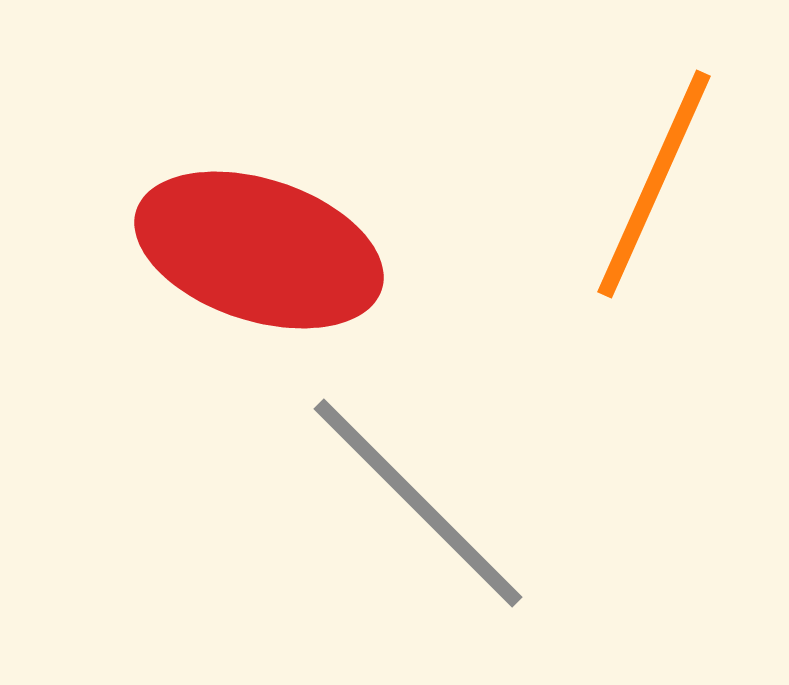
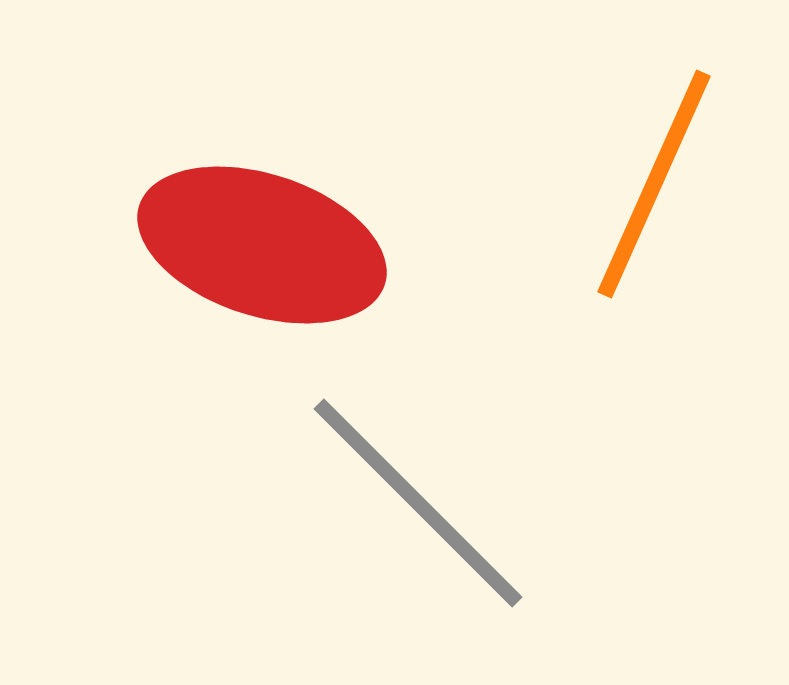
red ellipse: moved 3 px right, 5 px up
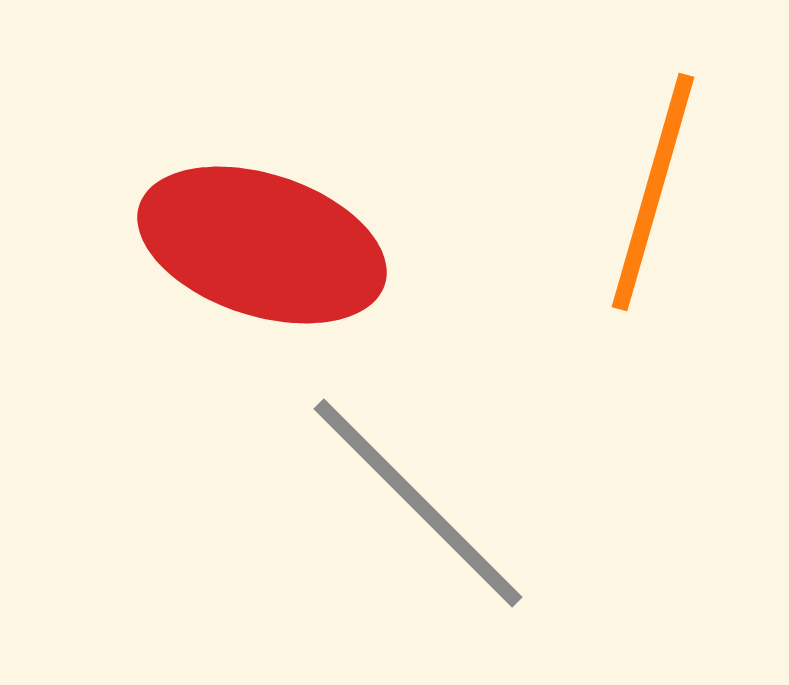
orange line: moved 1 px left, 8 px down; rotated 8 degrees counterclockwise
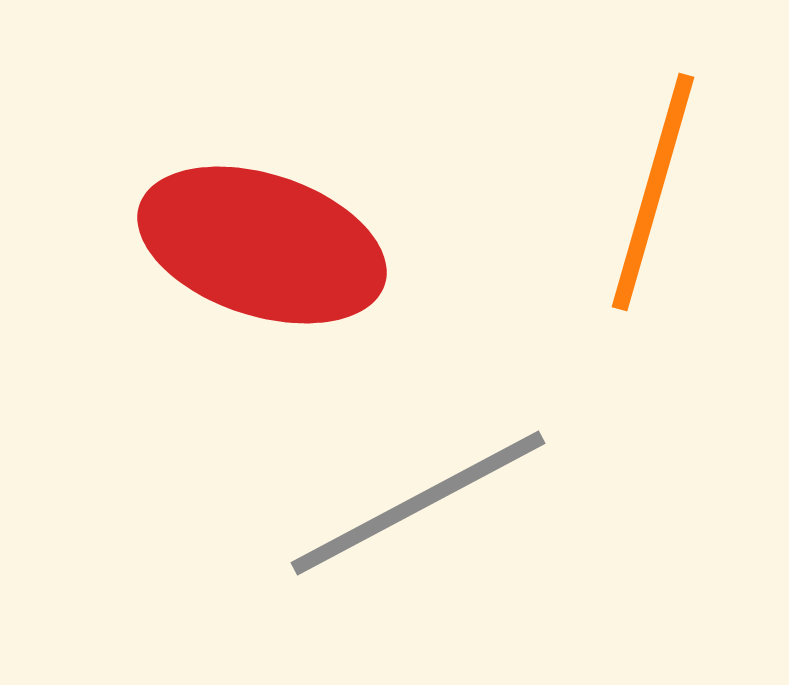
gray line: rotated 73 degrees counterclockwise
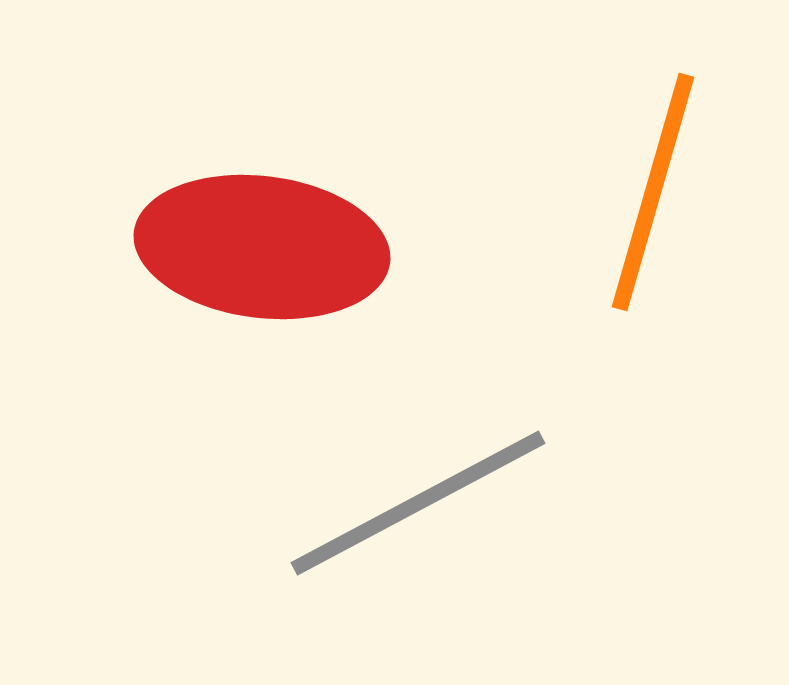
red ellipse: moved 2 px down; rotated 11 degrees counterclockwise
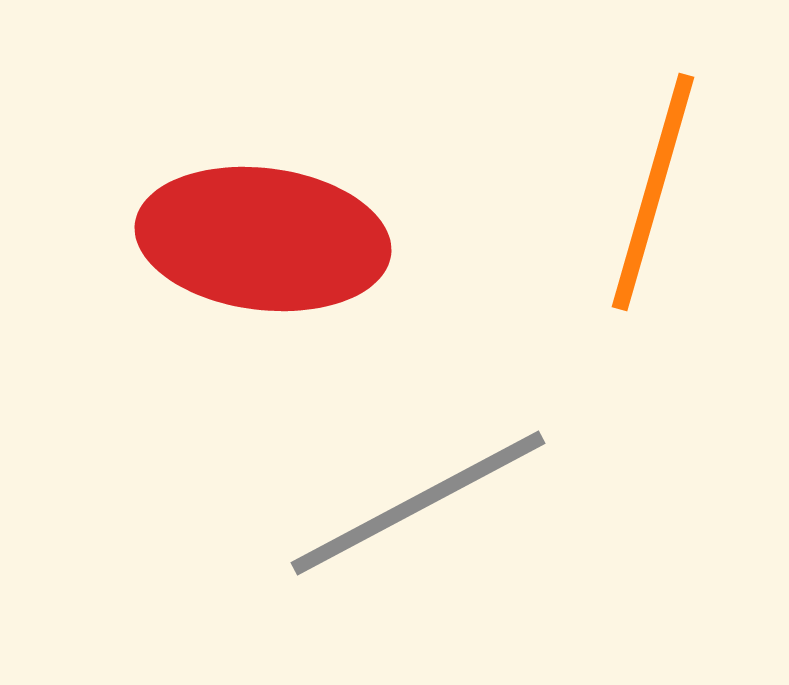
red ellipse: moved 1 px right, 8 px up
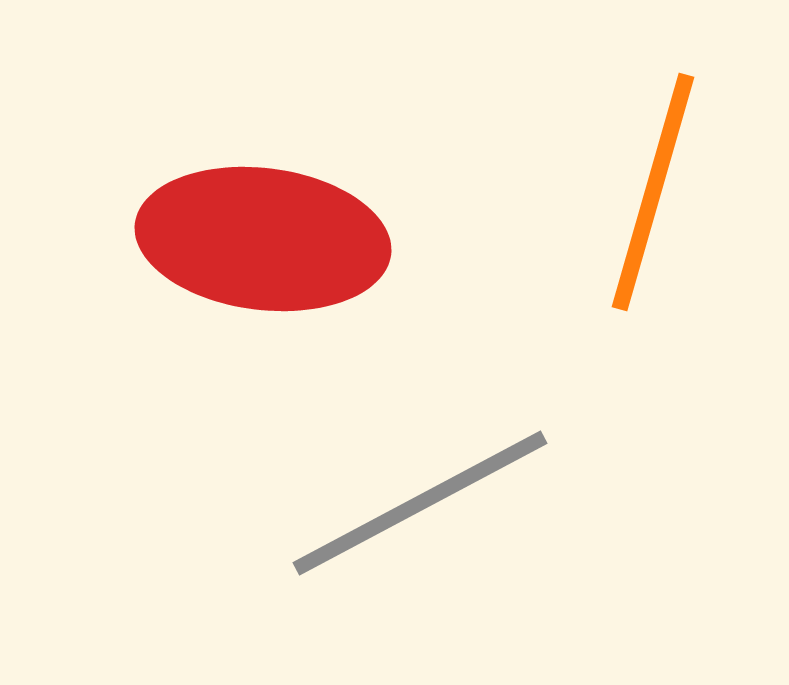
gray line: moved 2 px right
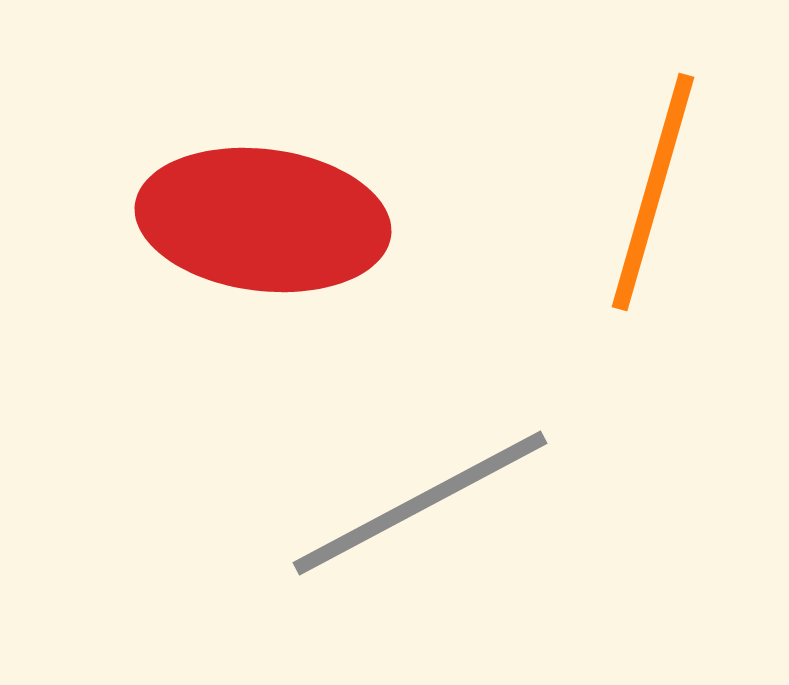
red ellipse: moved 19 px up
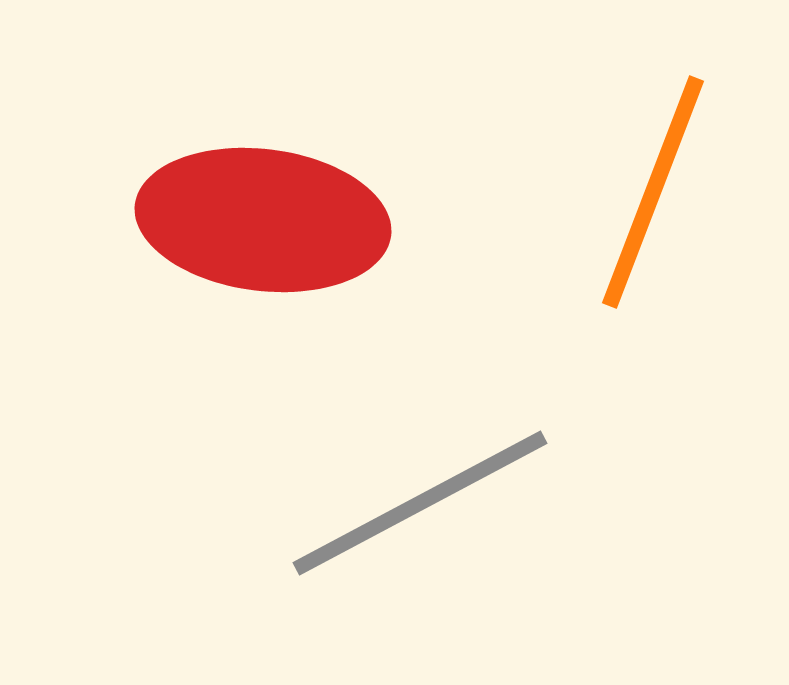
orange line: rotated 5 degrees clockwise
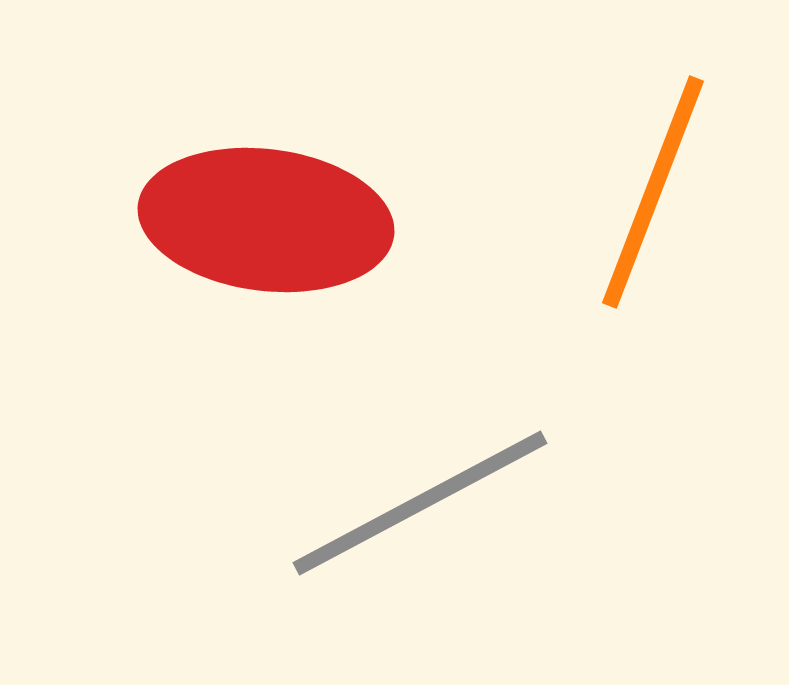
red ellipse: moved 3 px right
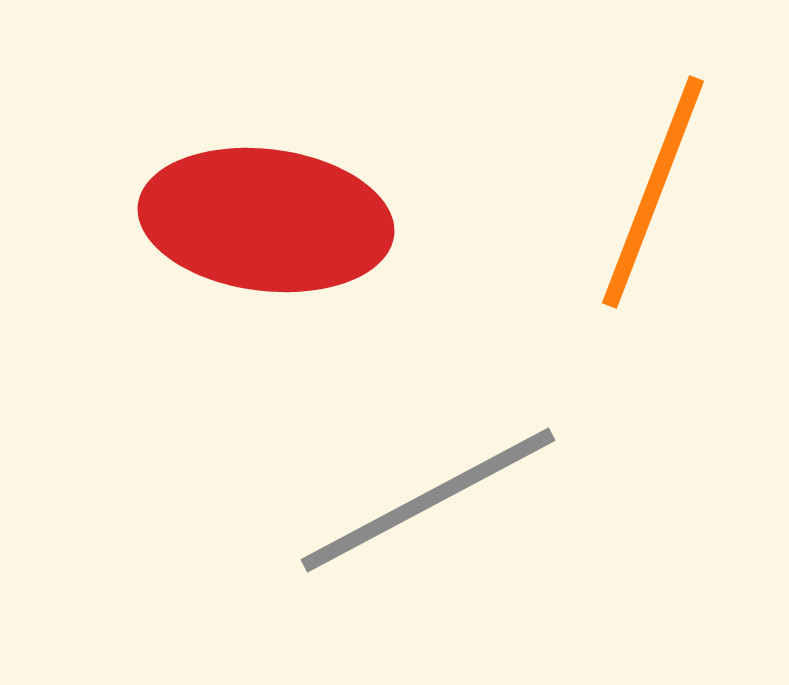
gray line: moved 8 px right, 3 px up
